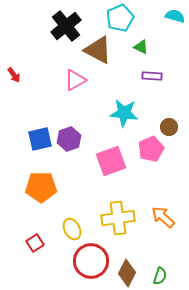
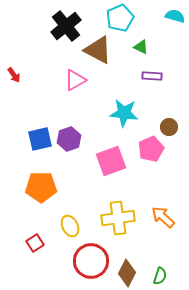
yellow ellipse: moved 2 px left, 3 px up
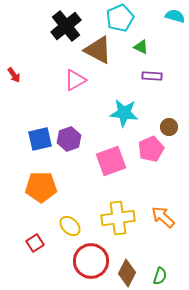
yellow ellipse: rotated 20 degrees counterclockwise
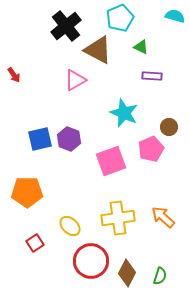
cyan star: rotated 16 degrees clockwise
purple hexagon: rotated 20 degrees counterclockwise
orange pentagon: moved 14 px left, 5 px down
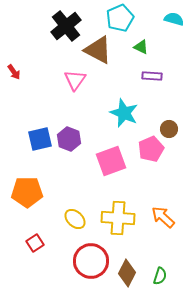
cyan semicircle: moved 1 px left, 3 px down
red arrow: moved 3 px up
pink triangle: rotated 25 degrees counterclockwise
brown circle: moved 2 px down
yellow cross: rotated 12 degrees clockwise
yellow ellipse: moved 5 px right, 7 px up
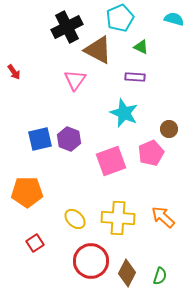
black cross: moved 1 px right, 1 px down; rotated 12 degrees clockwise
purple rectangle: moved 17 px left, 1 px down
pink pentagon: moved 4 px down
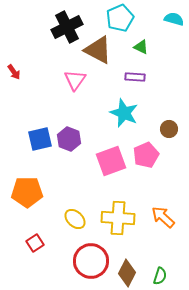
pink pentagon: moved 5 px left, 2 px down
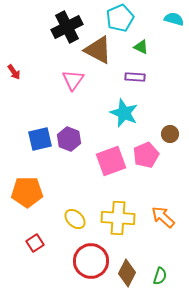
pink triangle: moved 2 px left
brown circle: moved 1 px right, 5 px down
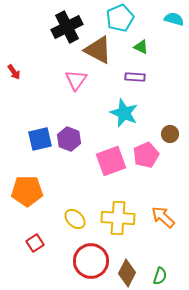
pink triangle: moved 3 px right
orange pentagon: moved 1 px up
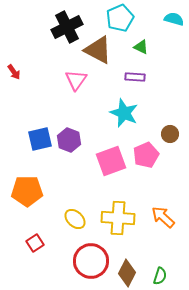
purple hexagon: moved 1 px down
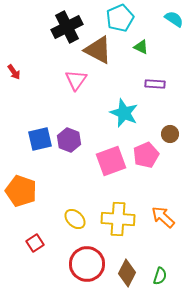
cyan semicircle: rotated 18 degrees clockwise
purple rectangle: moved 20 px right, 7 px down
orange pentagon: moved 6 px left; rotated 20 degrees clockwise
yellow cross: moved 1 px down
red circle: moved 4 px left, 3 px down
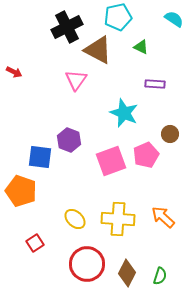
cyan pentagon: moved 2 px left, 1 px up; rotated 12 degrees clockwise
red arrow: rotated 28 degrees counterclockwise
blue square: moved 18 px down; rotated 20 degrees clockwise
